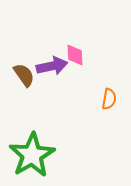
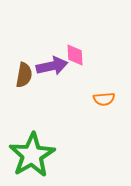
brown semicircle: rotated 45 degrees clockwise
orange semicircle: moved 5 px left; rotated 75 degrees clockwise
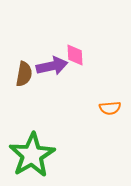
brown semicircle: moved 1 px up
orange semicircle: moved 6 px right, 9 px down
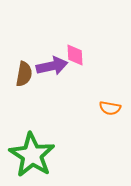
orange semicircle: rotated 15 degrees clockwise
green star: rotated 9 degrees counterclockwise
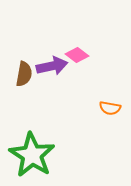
pink diamond: moved 2 px right; rotated 50 degrees counterclockwise
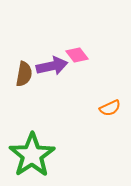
pink diamond: rotated 15 degrees clockwise
orange semicircle: rotated 35 degrees counterclockwise
green star: rotated 6 degrees clockwise
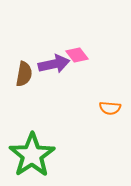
purple arrow: moved 2 px right, 2 px up
orange semicircle: rotated 30 degrees clockwise
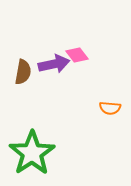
brown semicircle: moved 1 px left, 2 px up
green star: moved 2 px up
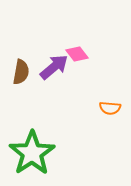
pink diamond: moved 1 px up
purple arrow: moved 3 px down; rotated 28 degrees counterclockwise
brown semicircle: moved 2 px left
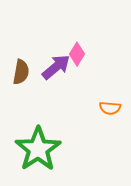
pink diamond: rotated 70 degrees clockwise
purple arrow: moved 2 px right
green star: moved 6 px right, 4 px up
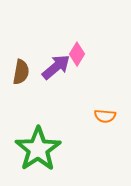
orange semicircle: moved 5 px left, 8 px down
